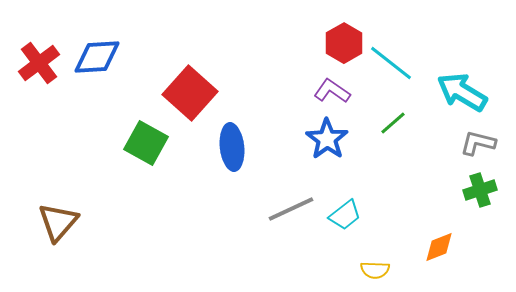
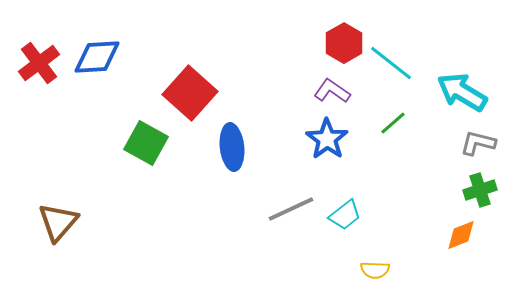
orange diamond: moved 22 px right, 12 px up
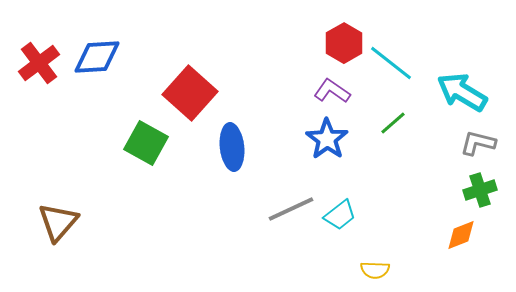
cyan trapezoid: moved 5 px left
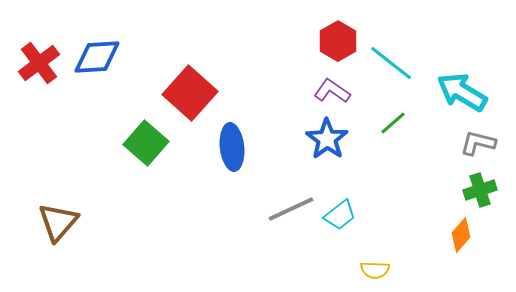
red hexagon: moved 6 px left, 2 px up
green square: rotated 12 degrees clockwise
orange diamond: rotated 28 degrees counterclockwise
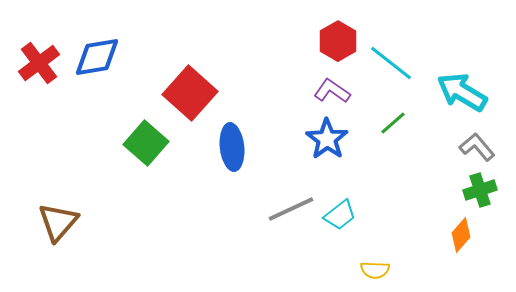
blue diamond: rotated 6 degrees counterclockwise
gray L-shape: moved 1 px left, 4 px down; rotated 36 degrees clockwise
